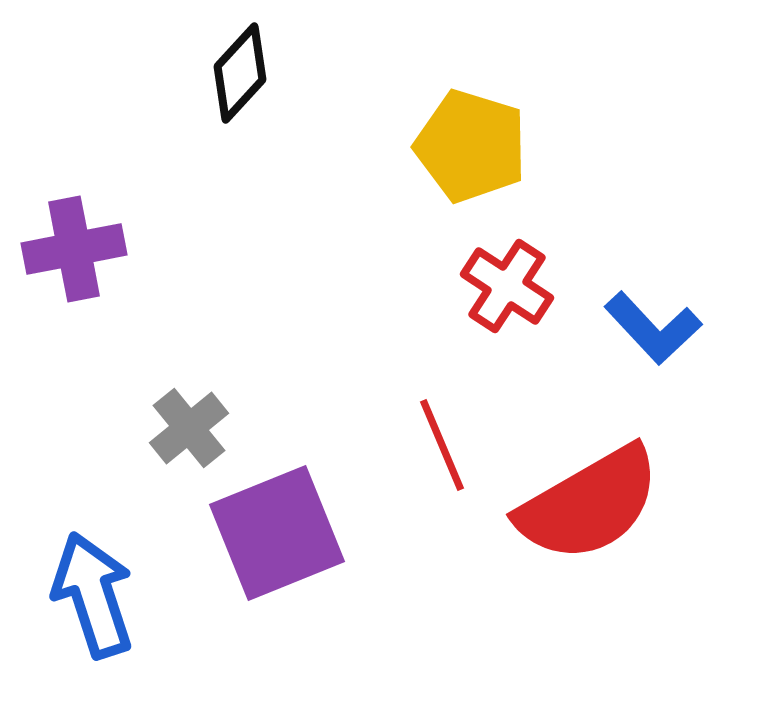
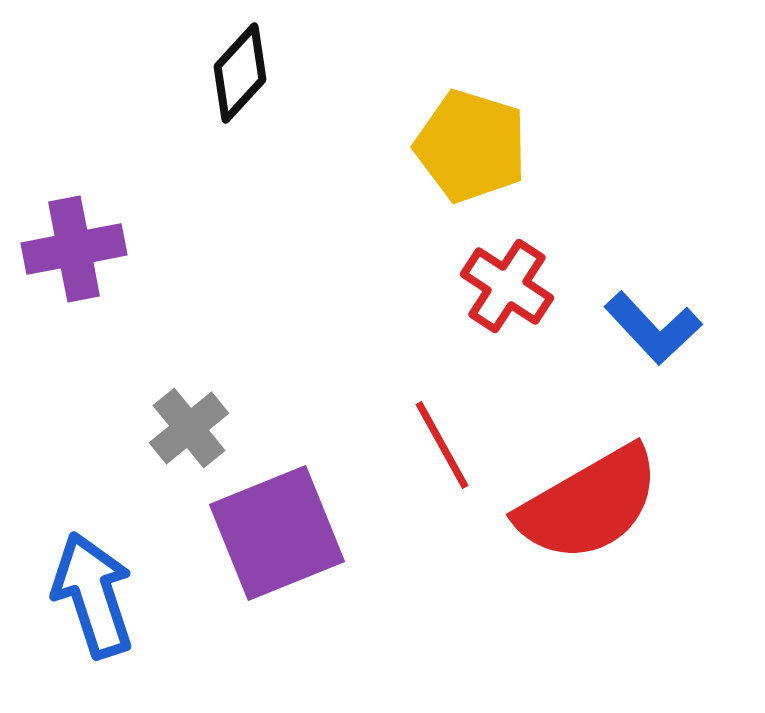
red line: rotated 6 degrees counterclockwise
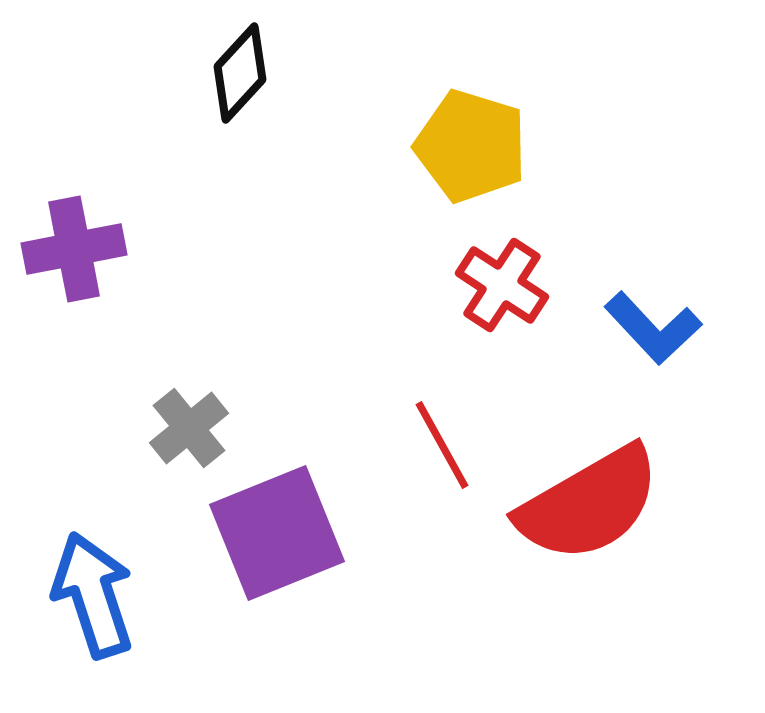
red cross: moved 5 px left, 1 px up
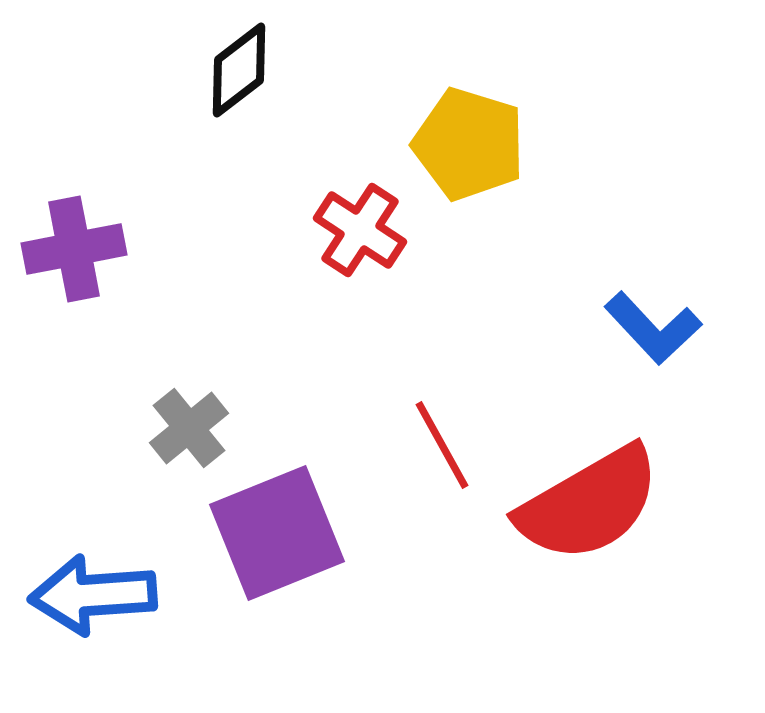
black diamond: moved 1 px left, 3 px up; rotated 10 degrees clockwise
yellow pentagon: moved 2 px left, 2 px up
red cross: moved 142 px left, 55 px up
blue arrow: rotated 76 degrees counterclockwise
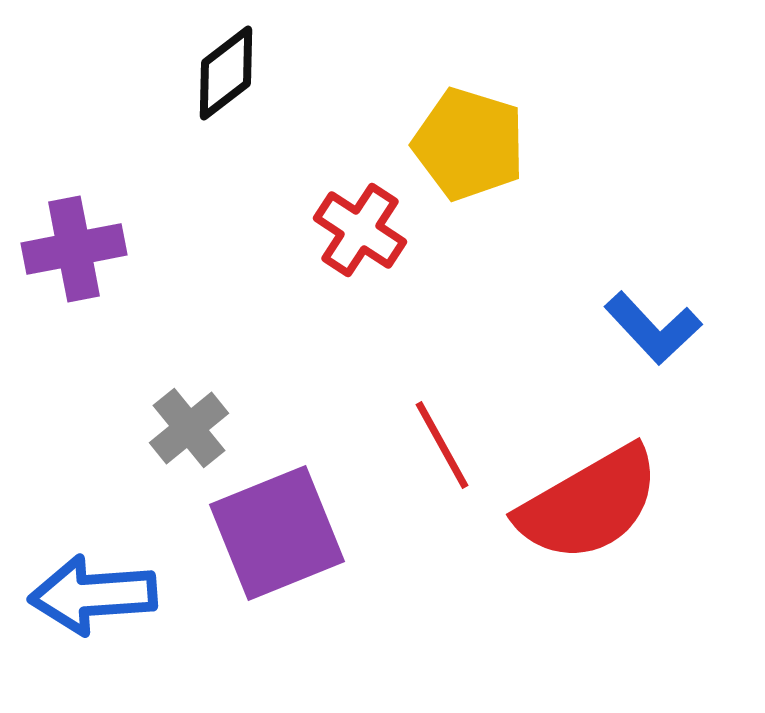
black diamond: moved 13 px left, 3 px down
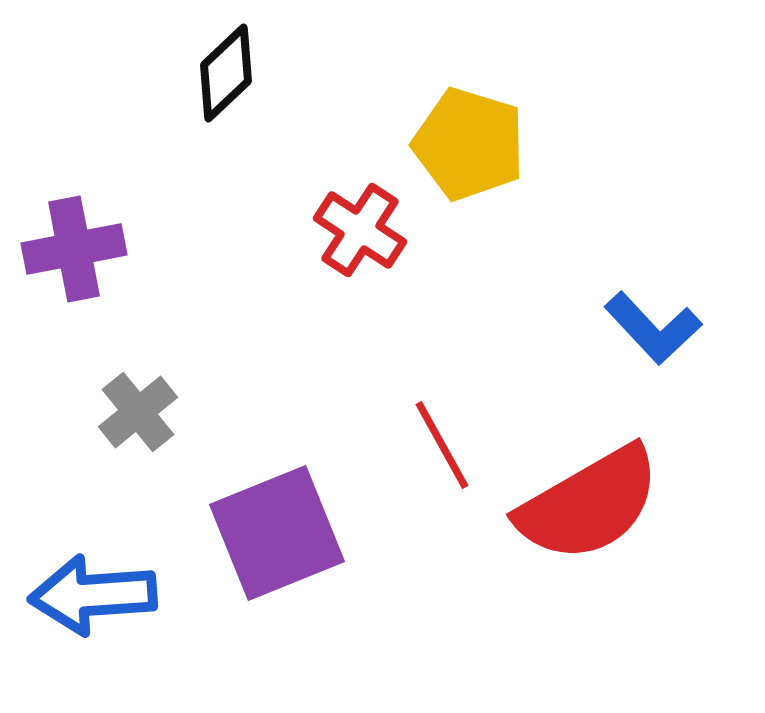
black diamond: rotated 6 degrees counterclockwise
gray cross: moved 51 px left, 16 px up
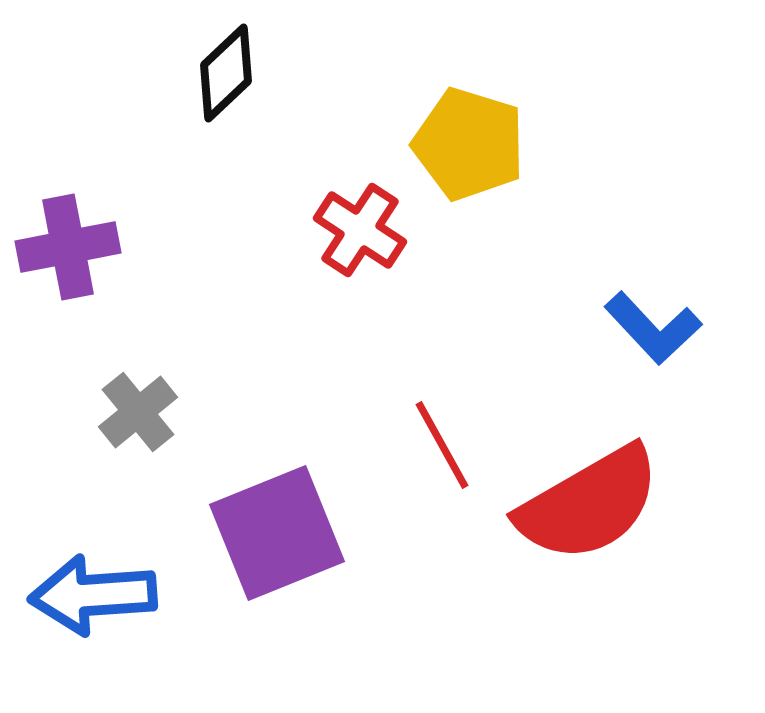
purple cross: moved 6 px left, 2 px up
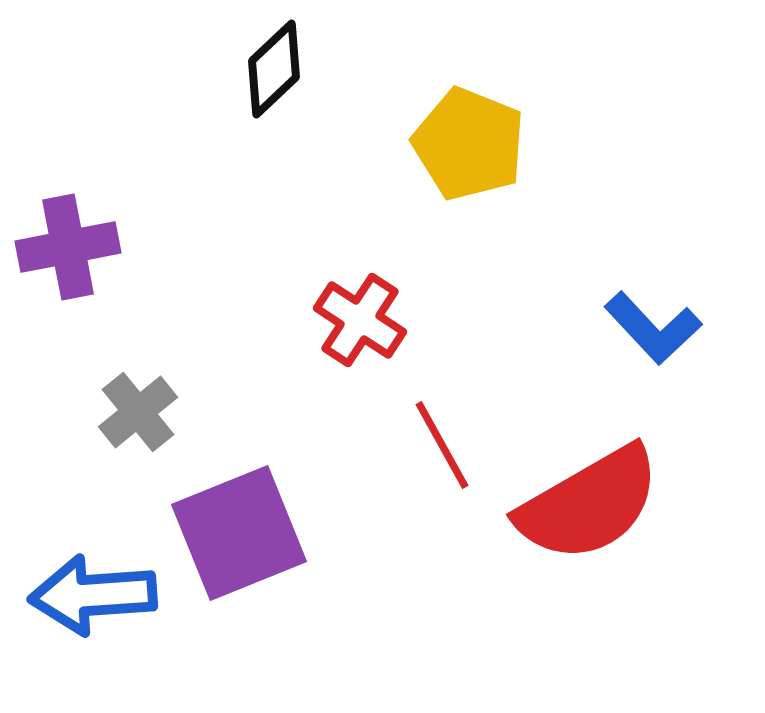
black diamond: moved 48 px right, 4 px up
yellow pentagon: rotated 5 degrees clockwise
red cross: moved 90 px down
purple square: moved 38 px left
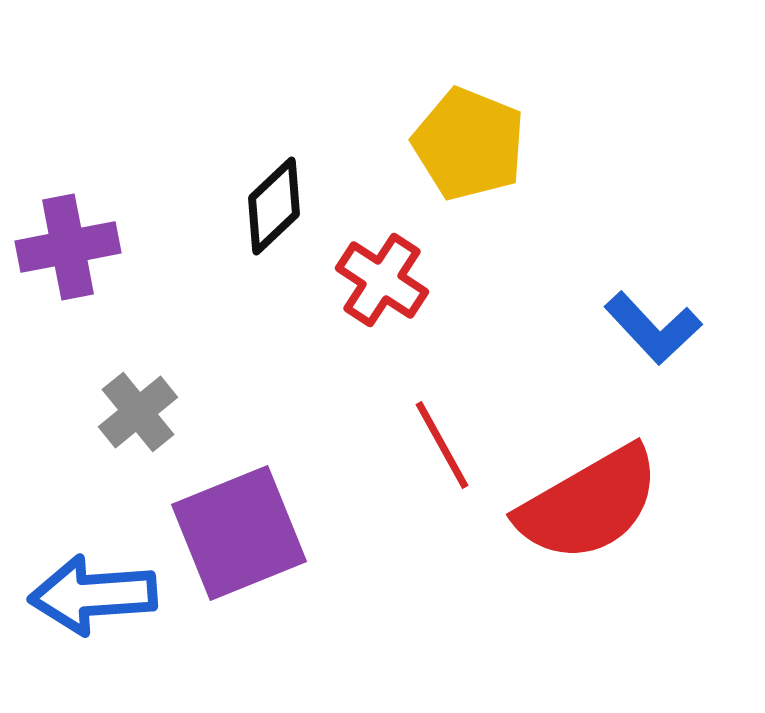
black diamond: moved 137 px down
red cross: moved 22 px right, 40 px up
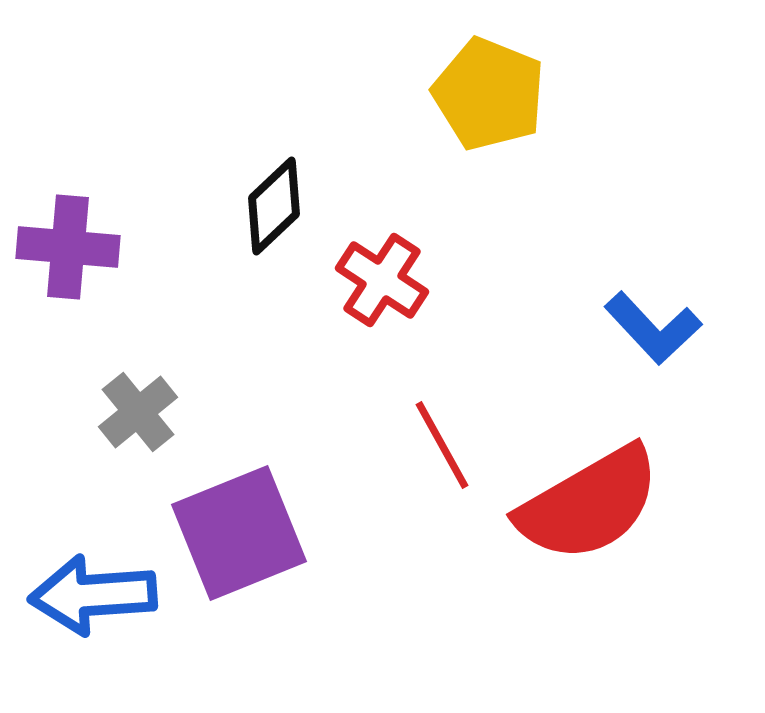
yellow pentagon: moved 20 px right, 50 px up
purple cross: rotated 16 degrees clockwise
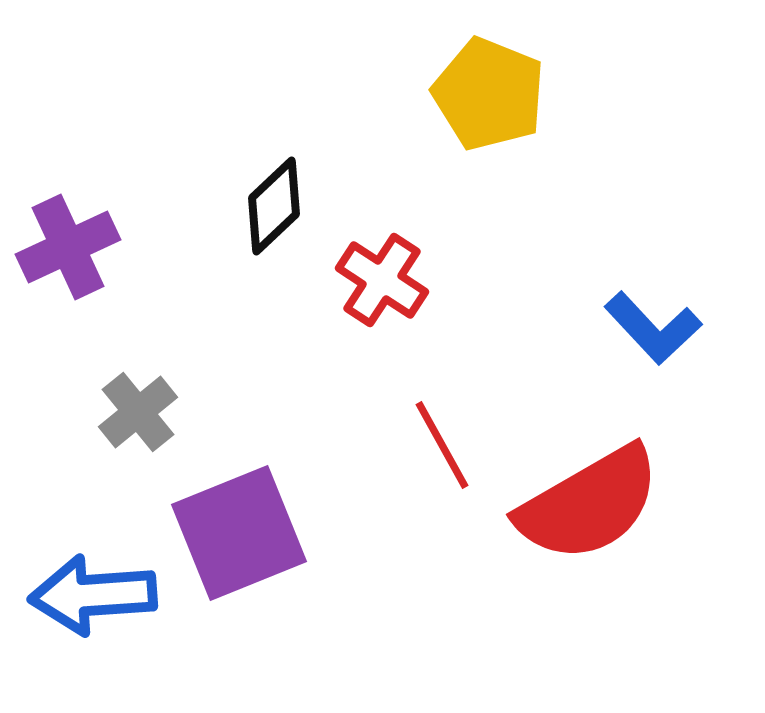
purple cross: rotated 30 degrees counterclockwise
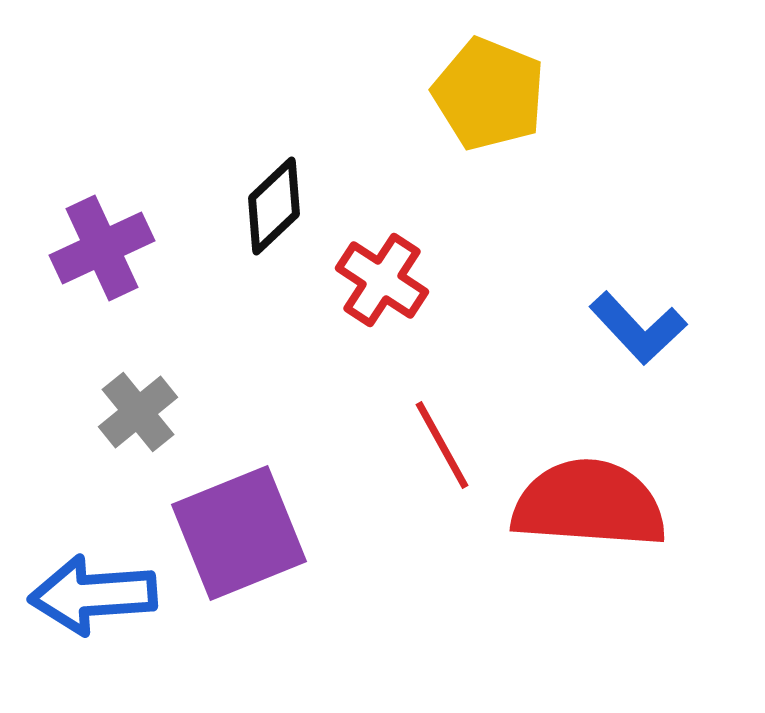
purple cross: moved 34 px right, 1 px down
blue L-shape: moved 15 px left
red semicircle: rotated 146 degrees counterclockwise
